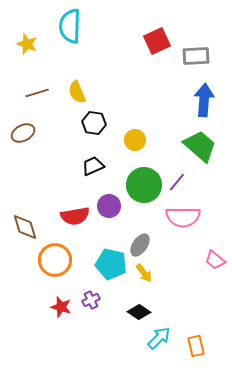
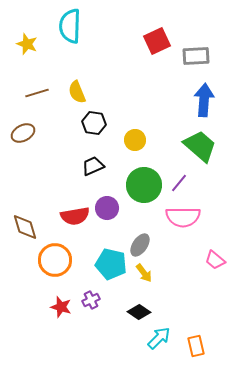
purple line: moved 2 px right, 1 px down
purple circle: moved 2 px left, 2 px down
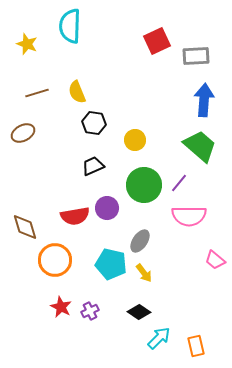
pink semicircle: moved 6 px right, 1 px up
gray ellipse: moved 4 px up
purple cross: moved 1 px left, 11 px down
red star: rotated 10 degrees clockwise
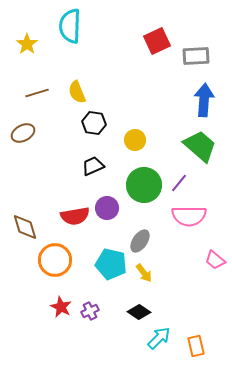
yellow star: rotated 15 degrees clockwise
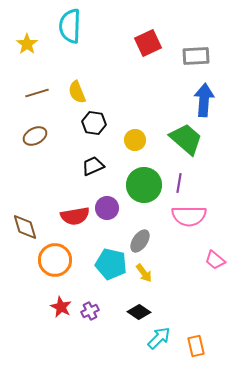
red square: moved 9 px left, 2 px down
brown ellipse: moved 12 px right, 3 px down
green trapezoid: moved 14 px left, 7 px up
purple line: rotated 30 degrees counterclockwise
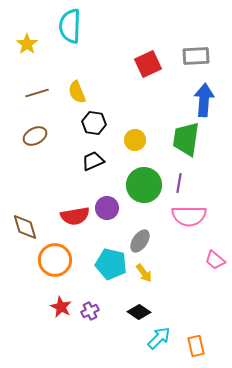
red square: moved 21 px down
green trapezoid: rotated 123 degrees counterclockwise
black trapezoid: moved 5 px up
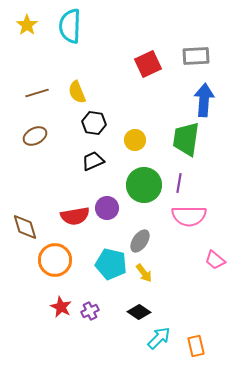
yellow star: moved 19 px up
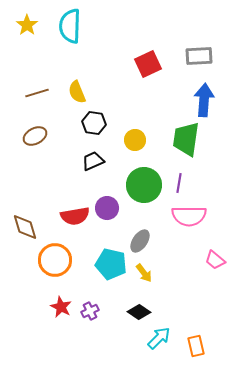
gray rectangle: moved 3 px right
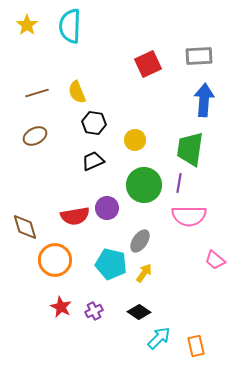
green trapezoid: moved 4 px right, 10 px down
yellow arrow: rotated 108 degrees counterclockwise
purple cross: moved 4 px right
